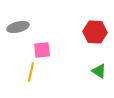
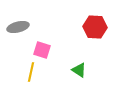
red hexagon: moved 5 px up
pink square: rotated 24 degrees clockwise
green triangle: moved 20 px left, 1 px up
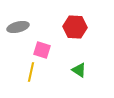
red hexagon: moved 20 px left
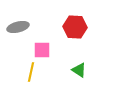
pink square: rotated 18 degrees counterclockwise
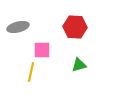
green triangle: moved 5 px up; rotated 49 degrees counterclockwise
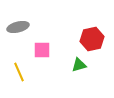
red hexagon: moved 17 px right, 12 px down; rotated 15 degrees counterclockwise
yellow line: moved 12 px left; rotated 36 degrees counterclockwise
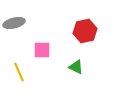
gray ellipse: moved 4 px left, 4 px up
red hexagon: moved 7 px left, 8 px up
green triangle: moved 3 px left, 2 px down; rotated 42 degrees clockwise
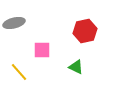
yellow line: rotated 18 degrees counterclockwise
